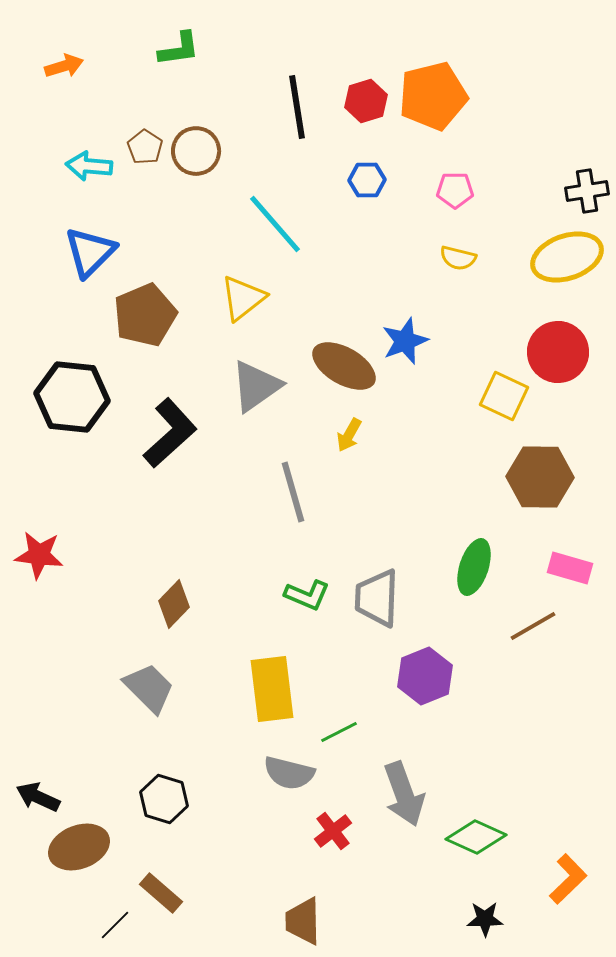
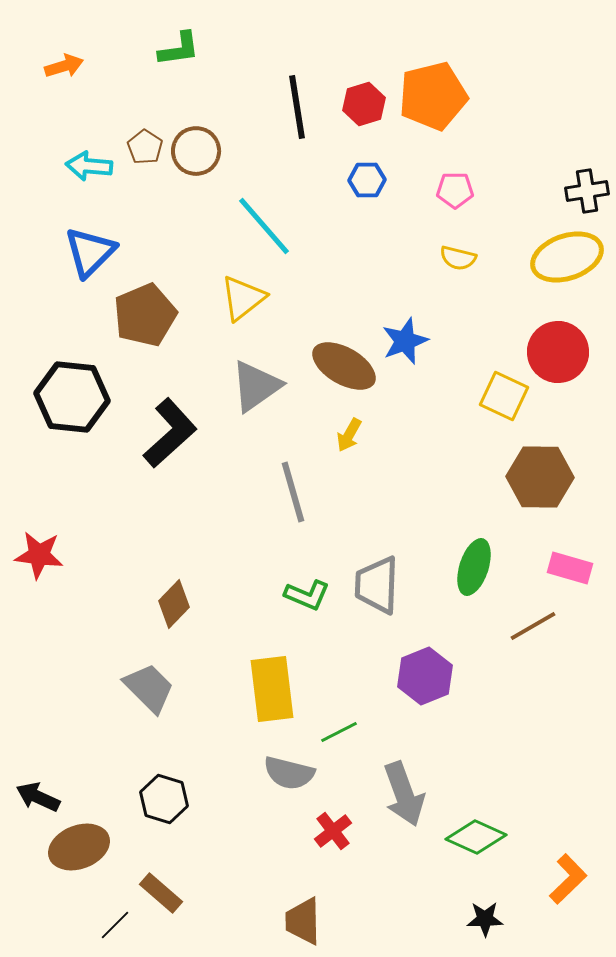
red hexagon at (366, 101): moved 2 px left, 3 px down
cyan line at (275, 224): moved 11 px left, 2 px down
gray trapezoid at (377, 598): moved 13 px up
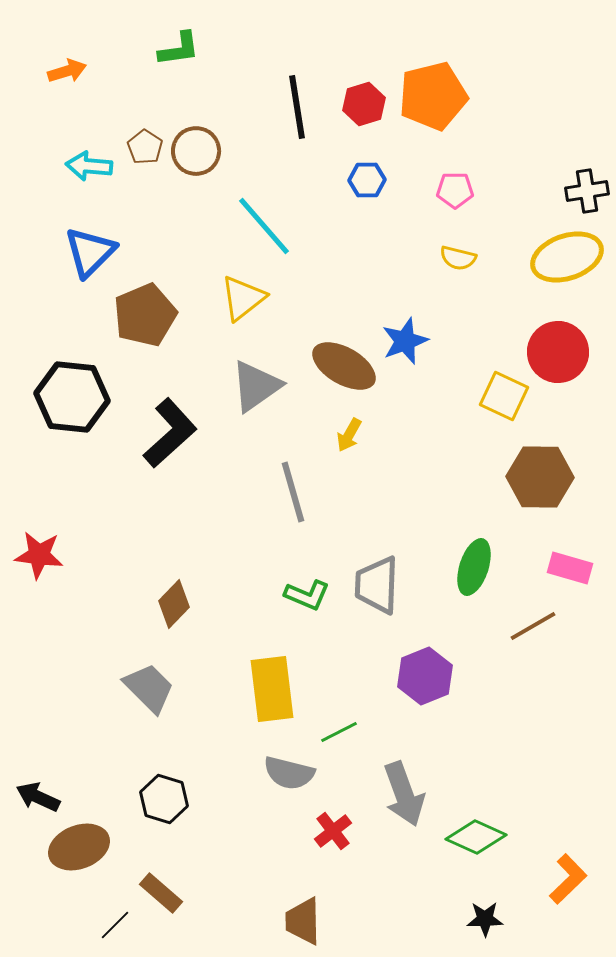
orange arrow at (64, 66): moved 3 px right, 5 px down
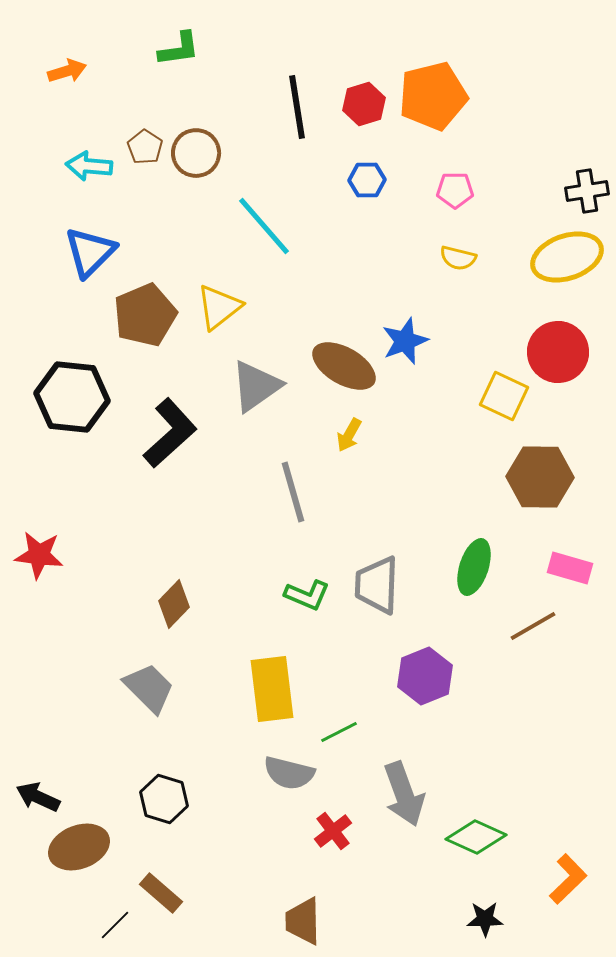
brown circle at (196, 151): moved 2 px down
yellow triangle at (243, 298): moved 24 px left, 9 px down
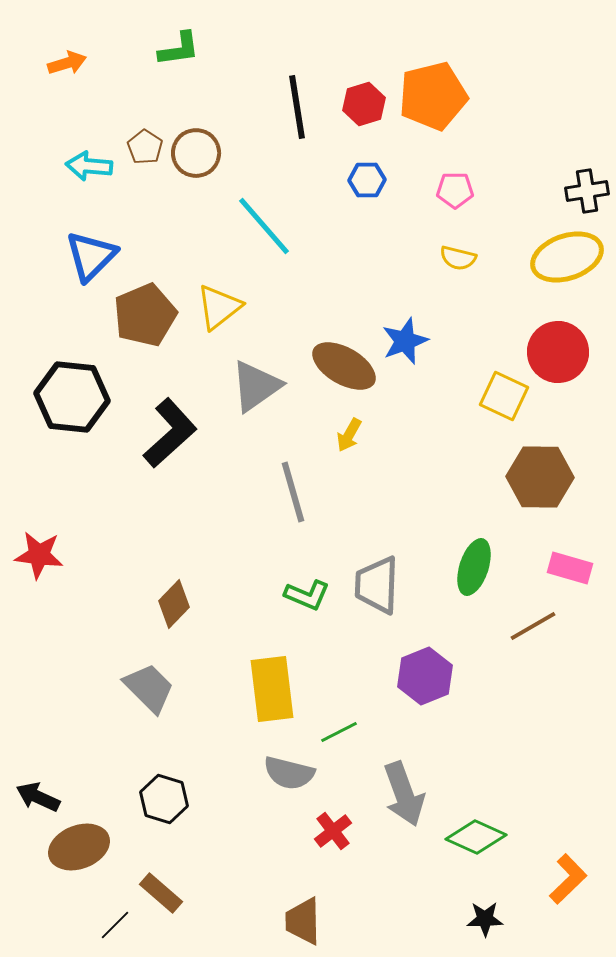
orange arrow at (67, 71): moved 8 px up
blue triangle at (90, 252): moved 1 px right, 4 px down
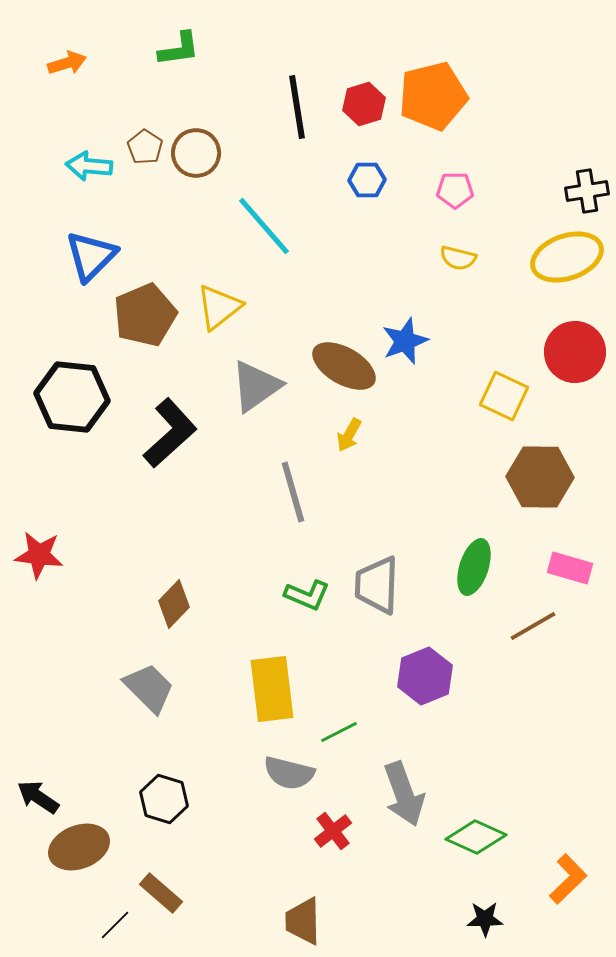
red circle at (558, 352): moved 17 px right
black arrow at (38, 797): rotated 9 degrees clockwise
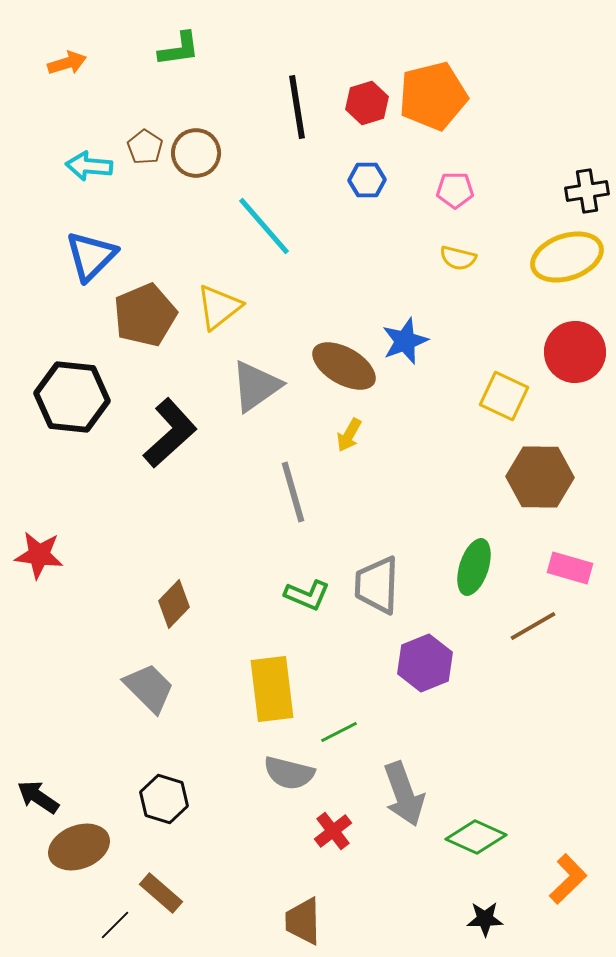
red hexagon at (364, 104): moved 3 px right, 1 px up
purple hexagon at (425, 676): moved 13 px up
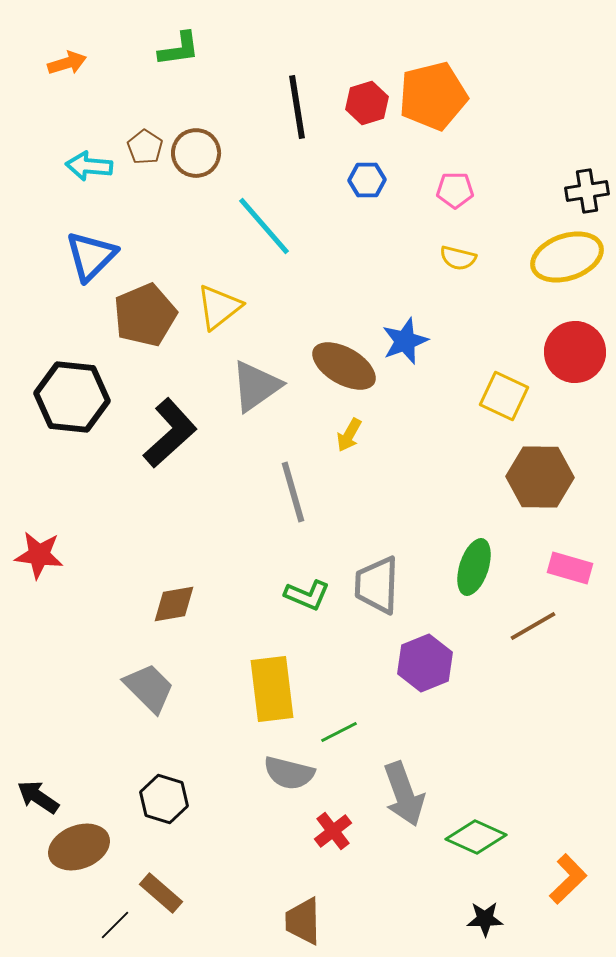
brown diamond at (174, 604): rotated 36 degrees clockwise
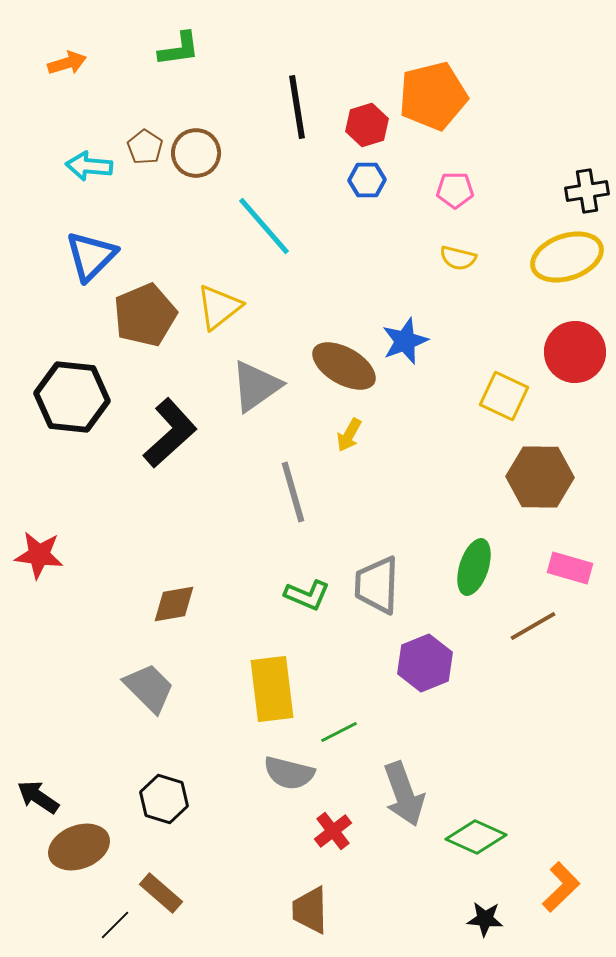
red hexagon at (367, 103): moved 22 px down
orange L-shape at (568, 879): moved 7 px left, 8 px down
black star at (485, 919): rotated 6 degrees clockwise
brown trapezoid at (303, 921): moved 7 px right, 11 px up
